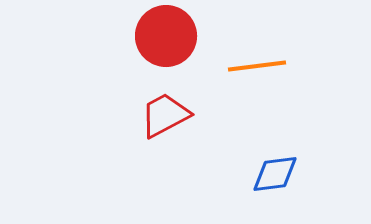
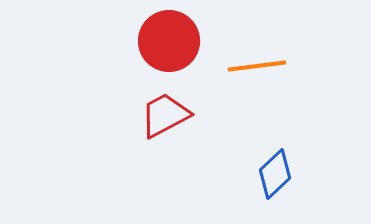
red circle: moved 3 px right, 5 px down
blue diamond: rotated 36 degrees counterclockwise
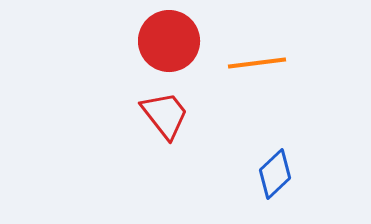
orange line: moved 3 px up
red trapezoid: rotated 80 degrees clockwise
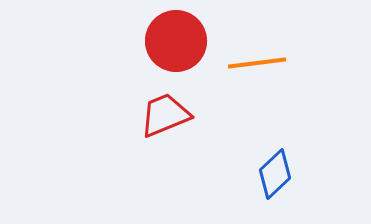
red circle: moved 7 px right
red trapezoid: rotated 74 degrees counterclockwise
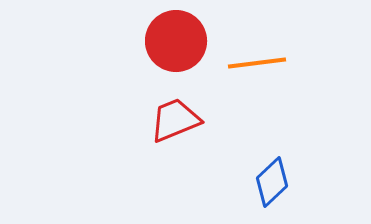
red trapezoid: moved 10 px right, 5 px down
blue diamond: moved 3 px left, 8 px down
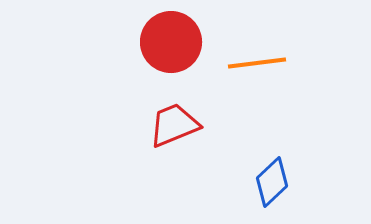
red circle: moved 5 px left, 1 px down
red trapezoid: moved 1 px left, 5 px down
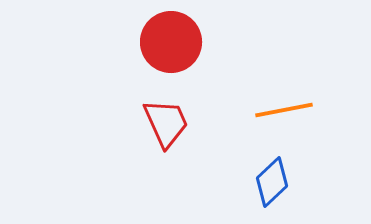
orange line: moved 27 px right, 47 px down; rotated 4 degrees counterclockwise
red trapezoid: moved 8 px left, 2 px up; rotated 88 degrees clockwise
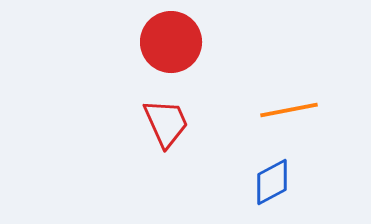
orange line: moved 5 px right
blue diamond: rotated 15 degrees clockwise
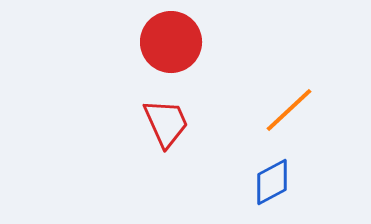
orange line: rotated 32 degrees counterclockwise
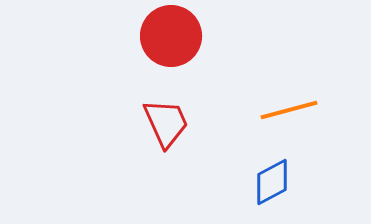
red circle: moved 6 px up
orange line: rotated 28 degrees clockwise
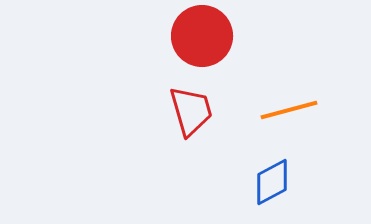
red circle: moved 31 px right
red trapezoid: moved 25 px right, 12 px up; rotated 8 degrees clockwise
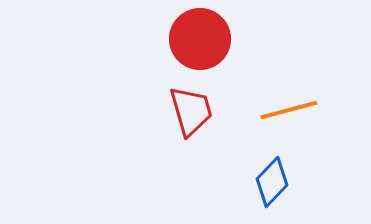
red circle: moved 2 px left, 3 px down
blue diamond: rotated 18 degrees counterclockwise
